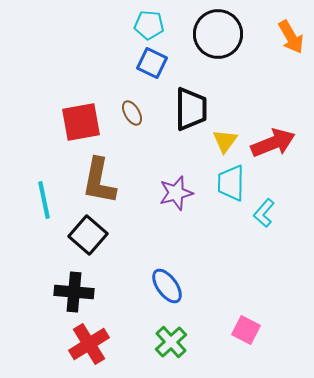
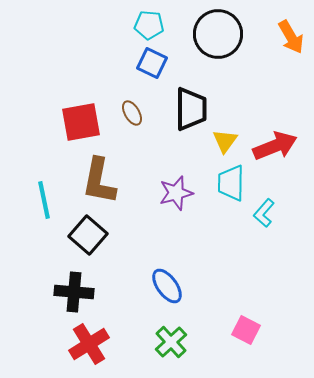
red arrow: moved 2 px right, 3 px down
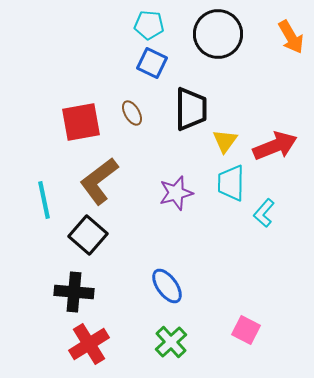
brown L-shape: rotated 42 degrees clockwise
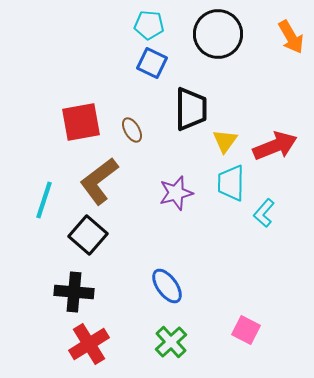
brown ellipse: moved 17 px down
cyan line: rotated 30 degrees clockwise
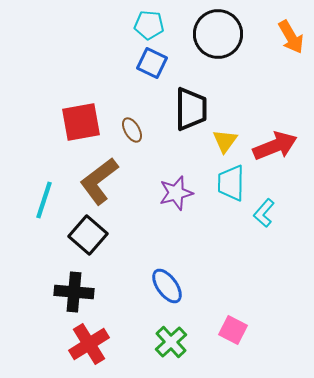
pink square: moved 13 px left
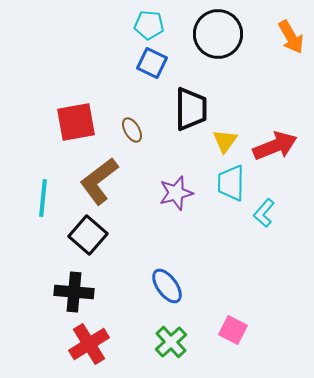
red square: moved 5 px left
cyan line: moved 1 px left, 2 px up; rotated 12 degrees counterclockwise
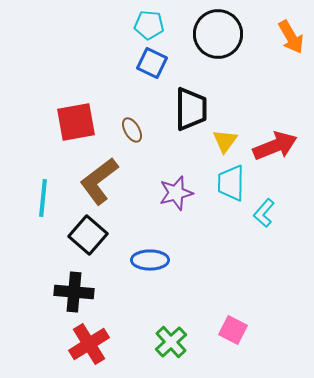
blue ellipse: moved 17 px left, 26 px up; rotated 54 degrees counterclockwise
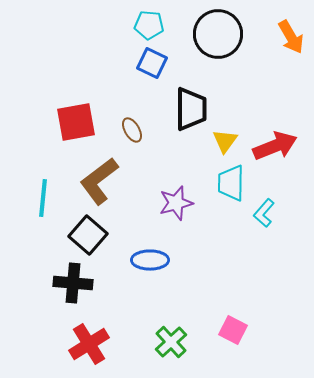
purple star: moved 10 px down
black cross: moved 1 px left, 9 px up
